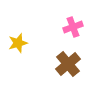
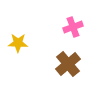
yellow star: rotated 18 degrees clockwise
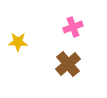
yellow star: moved 1 px up
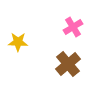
pink cross: rotated 12 degrees counterclockwise
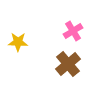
pink cross: moved 4 px down
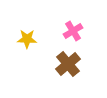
yellow star: moved 9 px right, 3 px up
